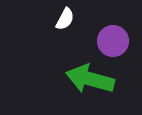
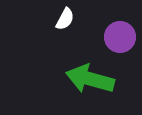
purple circle: moved 7 px right, 4 px up
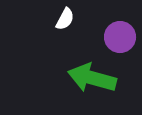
green arrow: moved 2 px right, 1 px up
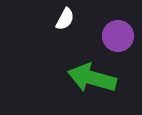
purple circle: moved 2 px left, 1 px up
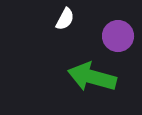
green arrow: moved 1 px up
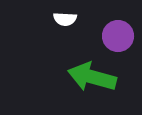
white semicircle: rotated 65 degrees clockwise
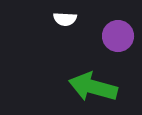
green arrow: moved 1 px right, 10 px down
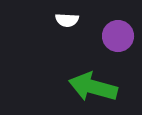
white semicircle: moved 2 px right, 1 px down
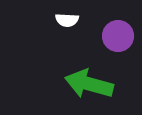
green arrow: moved 4 px left, 3 px up
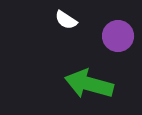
white semicircle: moved 1 px left; rotated 30 degrees clockwise
